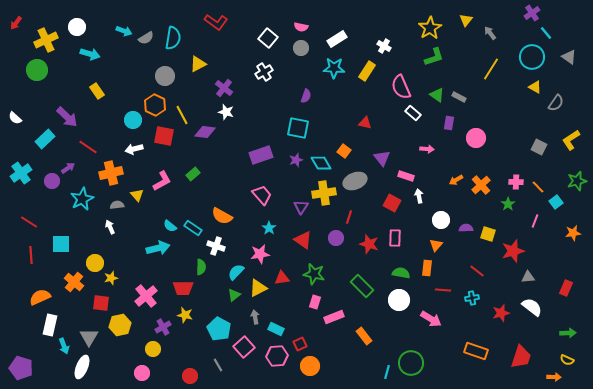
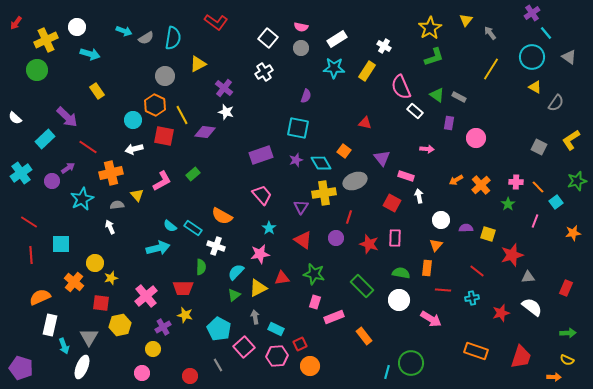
white rectangle at (413, 113): moved 2 px right, 2 px up
red star at (513, 251): moved 1 px left, 4 px down
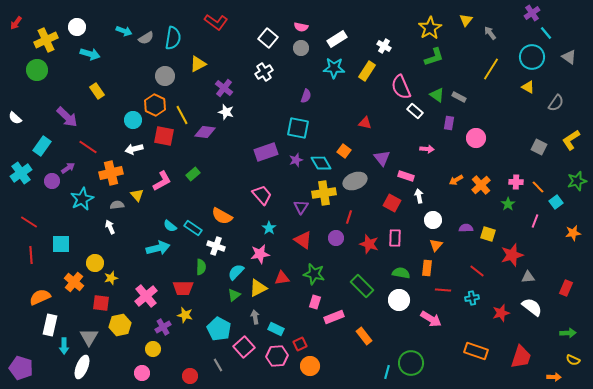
yellow triangle at (535, 87): moved 7 px left
cyan rectangle at (45, 139): moved 3 px left, 7 px down; rotated 12 degrees counterclockwise
purple rectangle at (261, 155): moved 5 px right, 3 px up
white circle at (441, 220): moved 8 px left
cyan arrow at (64, 346): rotated 21 degrees clockwise
yellow semicircle at (567, 360): moved 6 px right
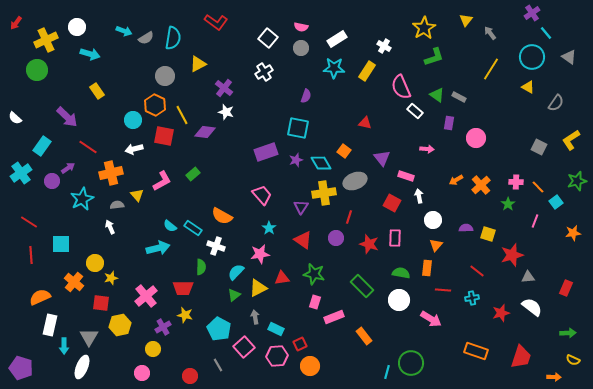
yellow star at (430, 28): moved 6 px left
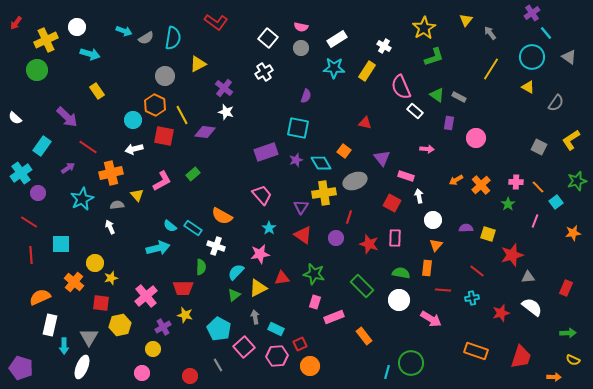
purple circle at (52, 181): moved 14 px left, 12 px down
red triangle at (303, 240): moved 5 px up
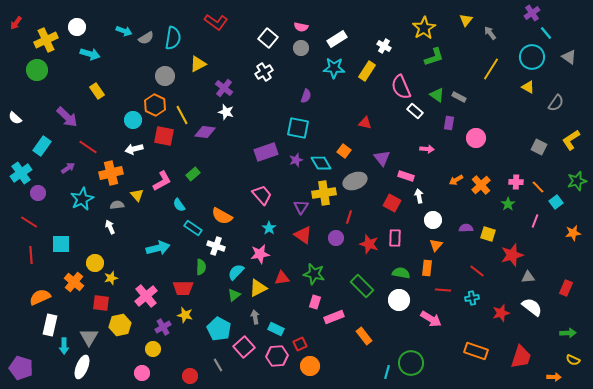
cyan semicircle at (170, 226): moved 9 px right, 21 px up; rotated 16 degrees clockwise
